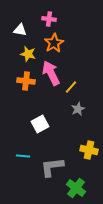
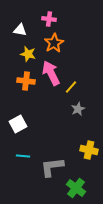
white square: moved 22 px left
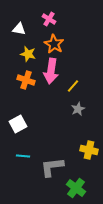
pink cross: rotated 24 degrees clockwise
white triangle: moved 1 px left, 1 px up
orange star: moved 1 px down; rotated 12 degrees counterclockwise
pink arrow: moved 2 px up; rotated 145 degrees counterclockwise
orange cross: moved 1 px up; rotated 12 degrees clockwise
yellow line: moved 2 px right, 1 px up
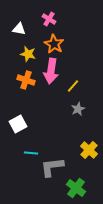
yellow cross: rotated 30 degrees clockwise
cyan line: moved 8 px right, 3 px up
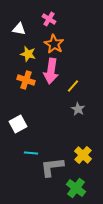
gray star: rotated 16 degrees counterclockwise
yellow cross: moved 6 px left, 5 px down
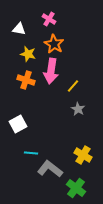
yellow cross: rotated 12 degrees counterclockwise
gray L-shape: moved 2 px left, 2 px down; rotated 45 degrees clockwise
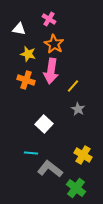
white square: moved 26 px right; rotated 18 degrees counterclockwise
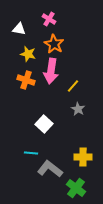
yellow cross: moved 2 px down; rotated 30 degrees counterclockwise
